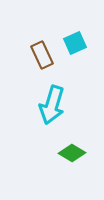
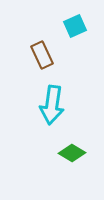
cyan square: moved 17 px up
cyan arrow: rotated 9 degrees counterclockwise
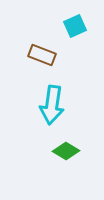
brown rectangle: rotated 44 degrees counterclockwise
green diamond: moved 6 px left, 2 px up
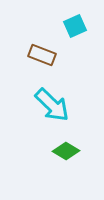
cyan arrow: rotated 54 degrees counterclockwise
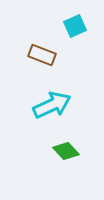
cyan arrow: rotated 69 degrees counterclockwise
green diamond: rotated 16 degrees clockwise
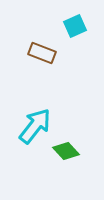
brown rectangle: moved 2 px up
cyan arrow: moved 17 px left, 21 px down; rotated 27 degrees counterclockwise
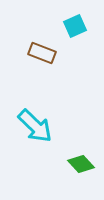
cyan arrow: rotated 96 degrees clockwise
green diamond: moved 15 px right, 13 px down
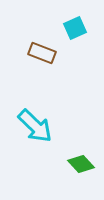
cyan square: moved 2 px down
